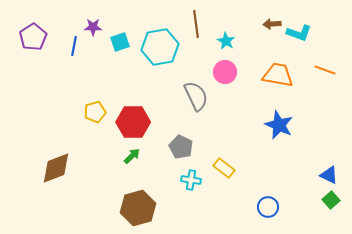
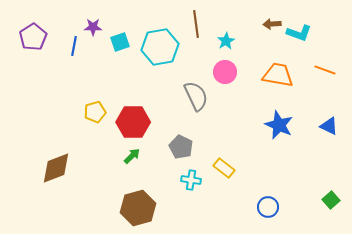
cyan star: rotated 12 degrees clockwise
blue triangle: moved 49 px up
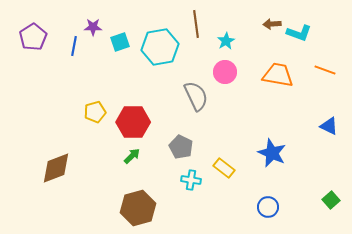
blue star: moved 7 px left, 28 px down
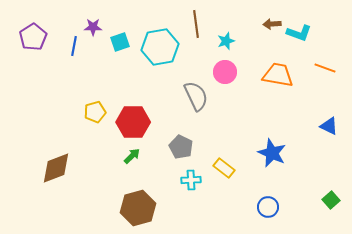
cyan star: rotated 12 degrees clockwise
orange line: moved 2 px up
cyan cross: rotated 12 degrees counterclockwise
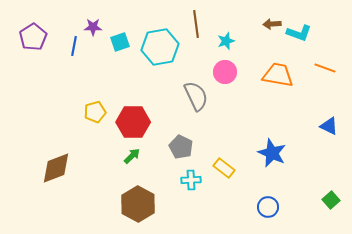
brown hexagon: moved 4 px up; rotated 16 degrees counterclockwise
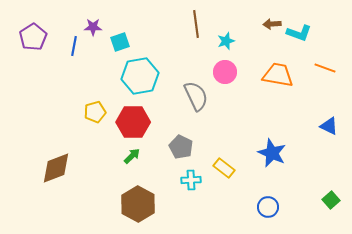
cyan hexagon: moved 20 px left, 29 px down
